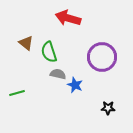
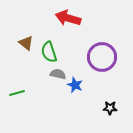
black star: moved 2 px right
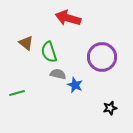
black star: rotated 16 degrees counterclockwise
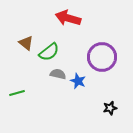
green semicircle: rotated 110 degrees counterclockwise
blue star: moved 3 px right, 4 px up
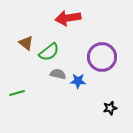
red arrow: rotated 25 degrees counterclockwise
blue star: rotated 21 degrees counterclockwise
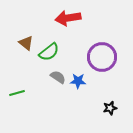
gray semicircle: moved 3 px down; rotated 21 degrees clockwise
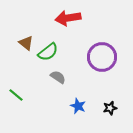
green semicircle: moved 1 px left
blue star: moved 25 px down; rotated 21 degrees clockwise
green line: moved 1 px left, 2 px down; rotated 56 degrees clockwise
